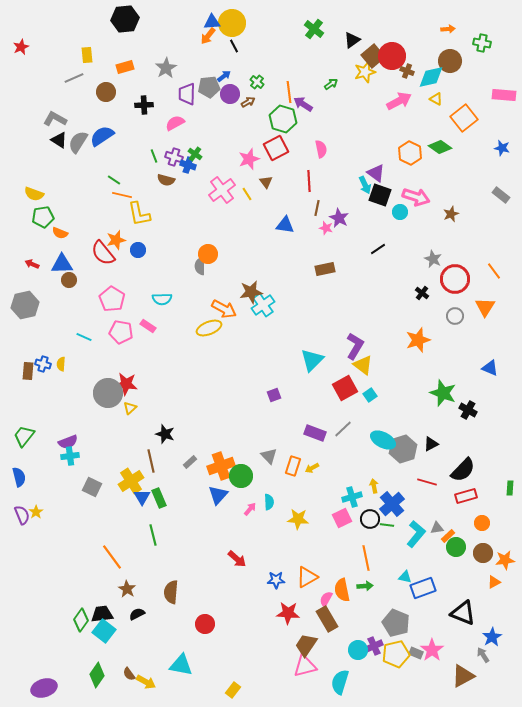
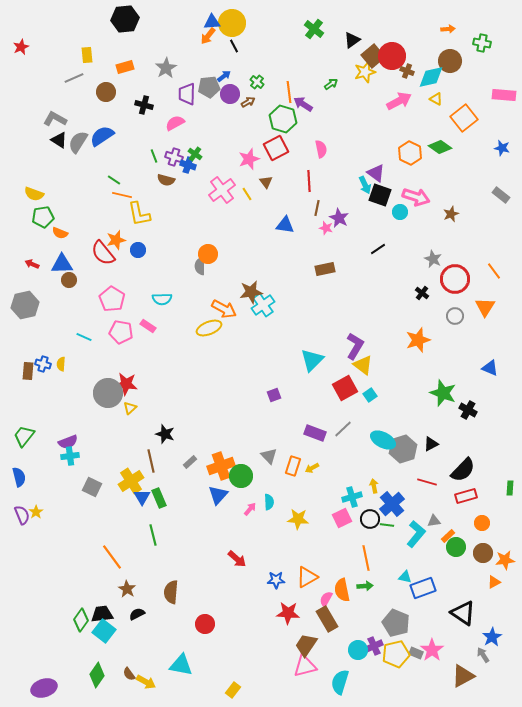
black cross at (144, 105): rotated 18 degrees clockwise
gray triangle at (437, 528): moved 3 px left, 7 px up
black triangle at (463, 613): rotated 12 degrees clockwise
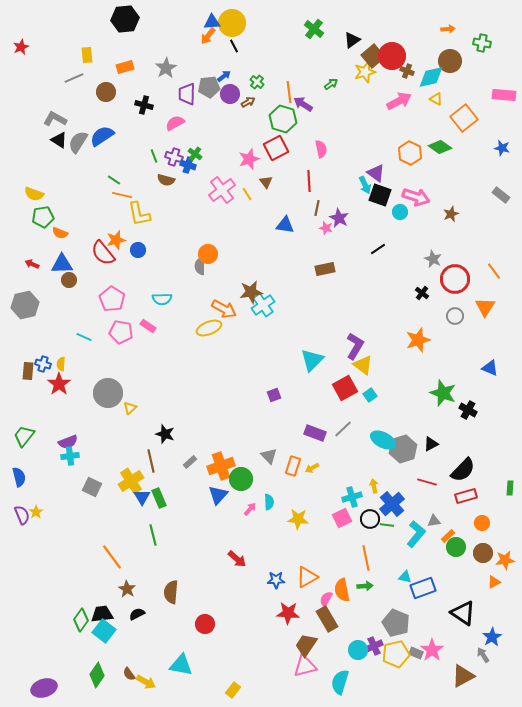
red star at (126, 384): moved 67 px left; rotated 30 degrees clockwise
green circle at (241, 476): moved 3 px down
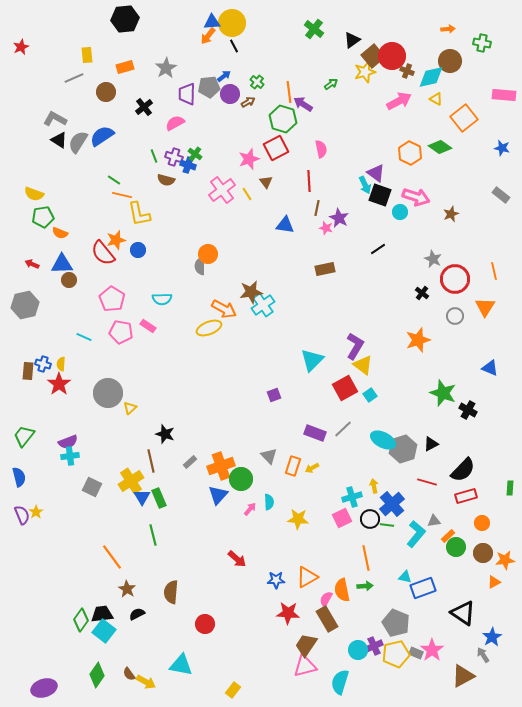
black cross at (144, 105): moved 2 px down; rotated 36 degrees clockwise
orange line at (494, 271): rotated 24 degrees clockwise
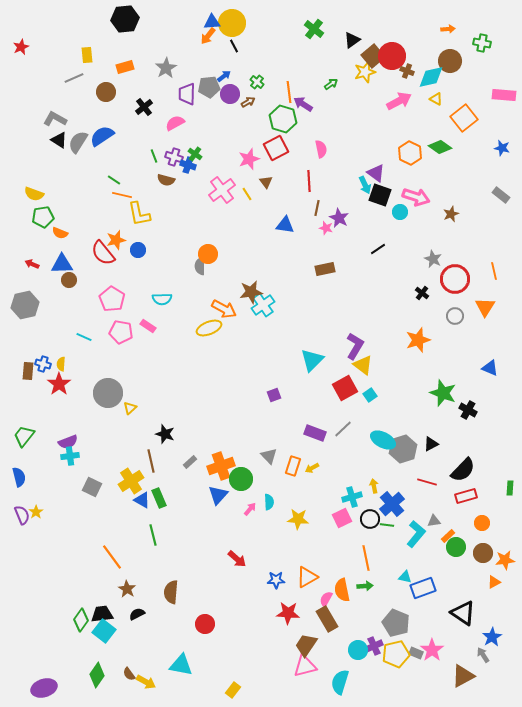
blue triangle at (142, 497): moved 3 px down; rotated 30 degrees counterclockwise
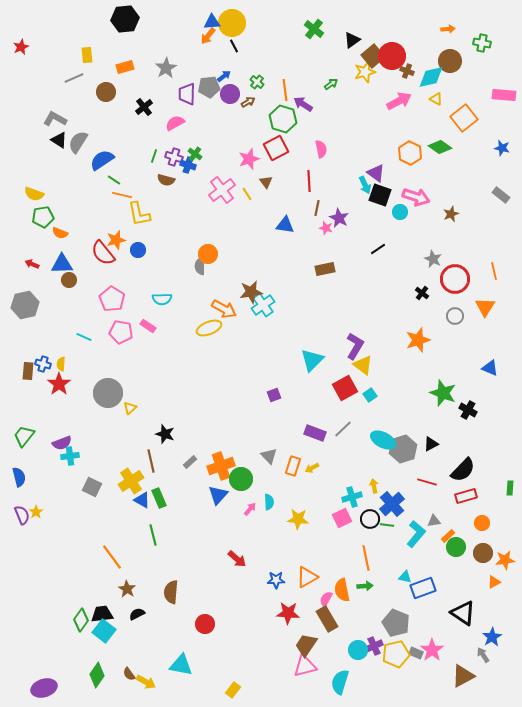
orange line at (289, 92): moved 4 px left, 2 px up
blue semicircle at (102, 136): moved 24 px down
green line at (154, 156): rotated 40 degrees clockwise
purple semicircle at (68, 442): moved 6 px left, 1 px down
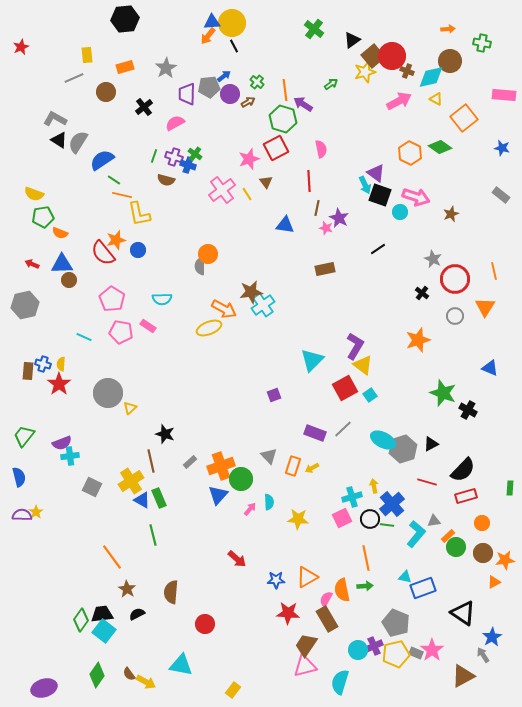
purple semicircle at (22, 515): rotated 66 degrees counterclockwise
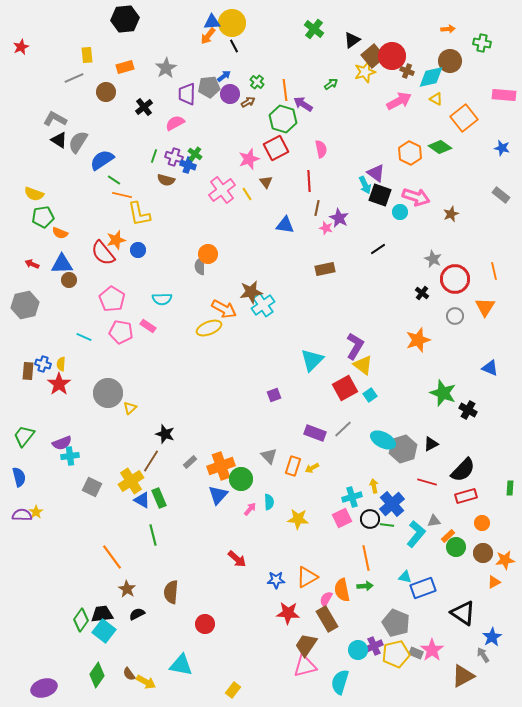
brown line at (151, 461): rotated 45 degrees clockwise
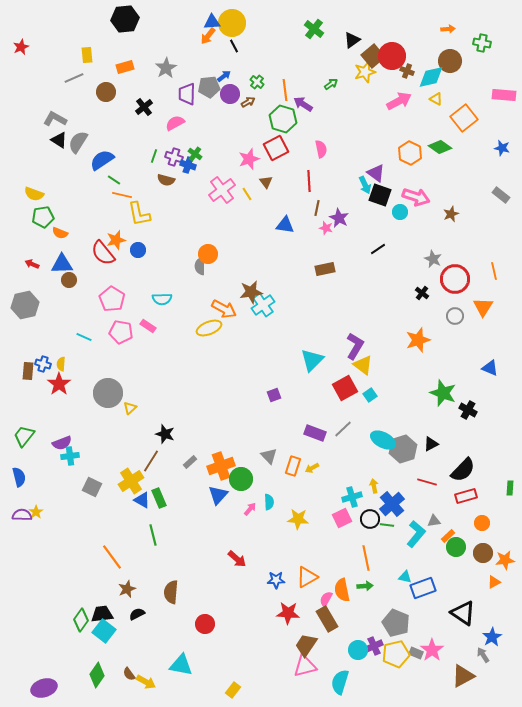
orange triangle at (485, 307): moved 2 px left
brown star at (127, 589): rotated 18 degrees clockwise
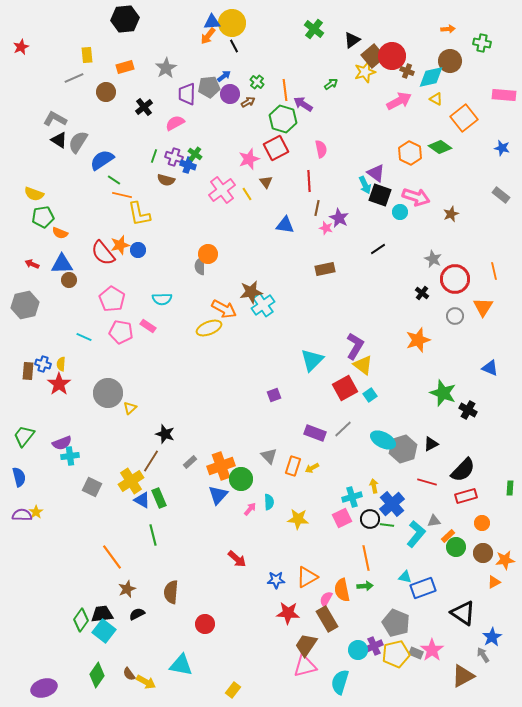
orange star at (116, 240): moved 4 px right, 5 px down
